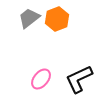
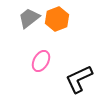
pink ellipse: moved 18 px up; rotated 10 degrees counterclockwise
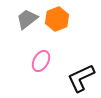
gray trapezoid: moved 2 px left, 1 px down
black L-shape: moved 2 px right, 1 px up
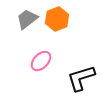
pink ellipse: rotated 15 degrees clockwise
black L-shape: rotated 8 degrees clockwise
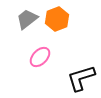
pink ellipse: moved 1 px left, 4 px up
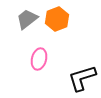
pink ellipse: moved 1 px left, 2 px down; rotated 30 degrees counterclockwise
black L-shape: moved 1 px right
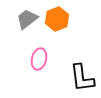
black L-shape: rotated 80 degrees counterclockwise
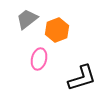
orange hexagon: moved 11 px down
black L-shape: rotated 100 degrees counterclockwise
